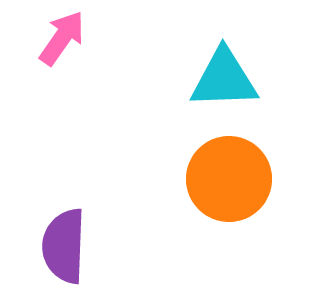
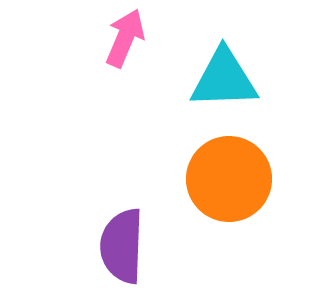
pink arrow: moved 63 px right; rotated 12 degrees counterclockwise
purple semicircle: moved 58 px right
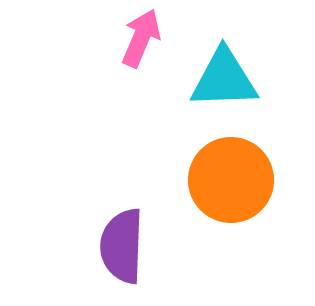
pink arrow: moved 16 px right
orange circle: moved 2 px right, 1 px down
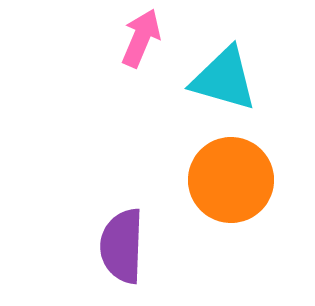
cyan triangle: rotated 18 degrees clockwise
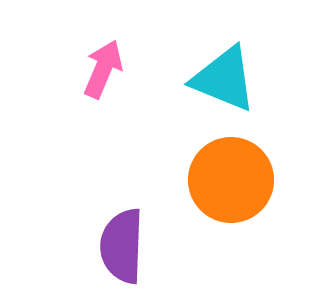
pink arrow: moved 38 px left, 31 px down
cyan triangle: rotated 6 degrees clockwise
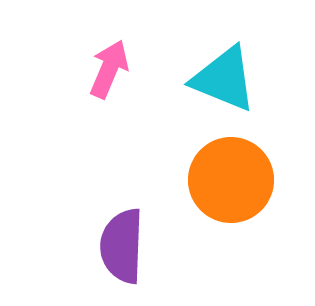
pink arrow: moved 6 px right
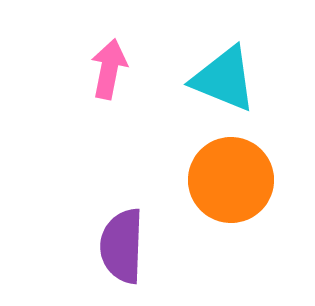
pink arrow: rotated 12 degrees counterclockwise
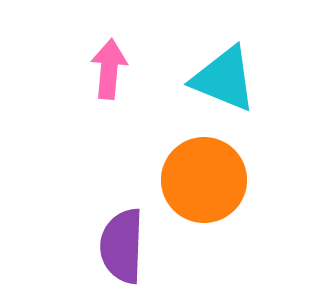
pink arrow: rotated 6 degrees counterclockwise
orange circle: moved 27 px left
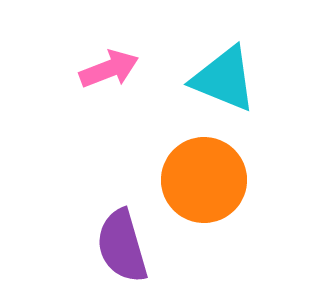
pink arrow: rotated 64 degrees clockwise
purple semicircle: rotated 18 degrees counterclockwise
